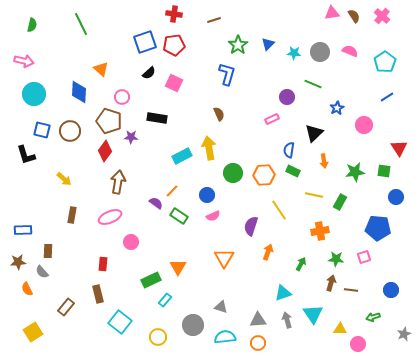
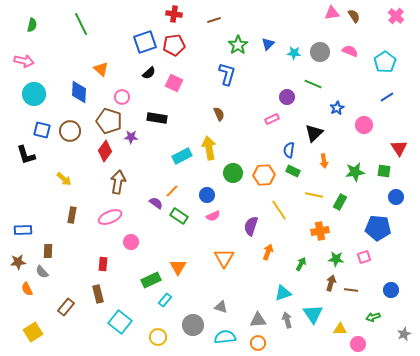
pink cross at (382, 16): moved 14 px right
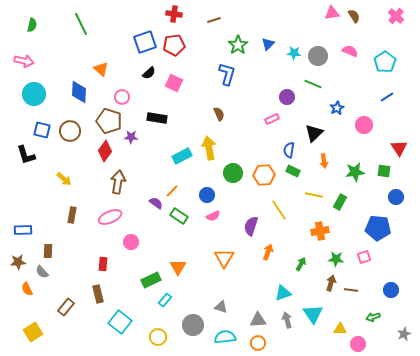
gray circle at (320, 52): moved 2 px left, 4 px down
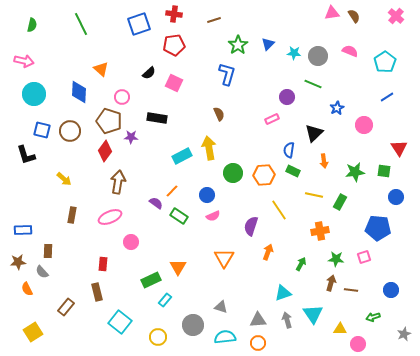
blue square at (145, 42): moved 6 px left, 18 px up
brown rectangle at (98, 294): moved 1 px left, 2 px up
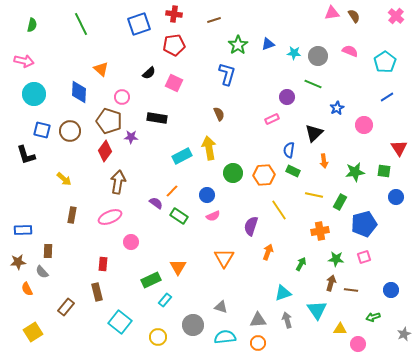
blue triangle at (268, 44): rotated 24 degrees clockwise
blue pentagon at (378, 228): moved 14 px left, 4 px up; rotated 20 degrees counterclockwise
cyan triangle at (313, 314): moved 4 px right, 4 px up
